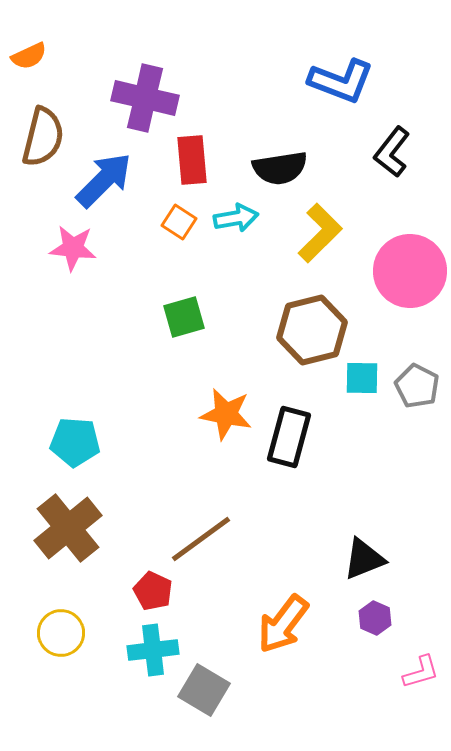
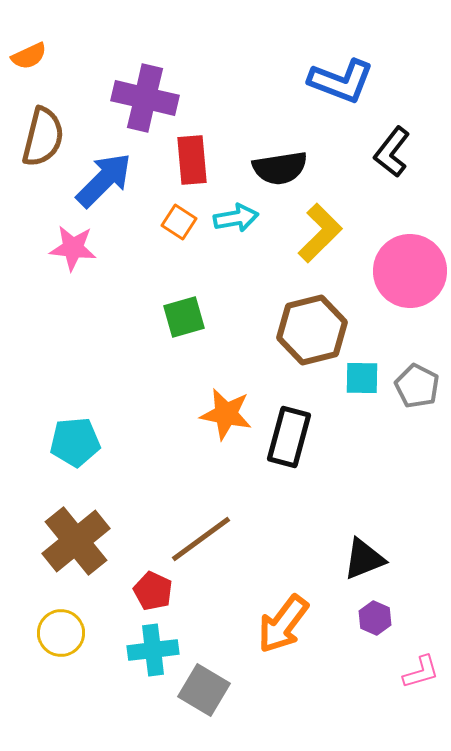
cyan pentagon: rotated 9 degrees counterclockwise
brown cross: moved 8 px right, 13 px down
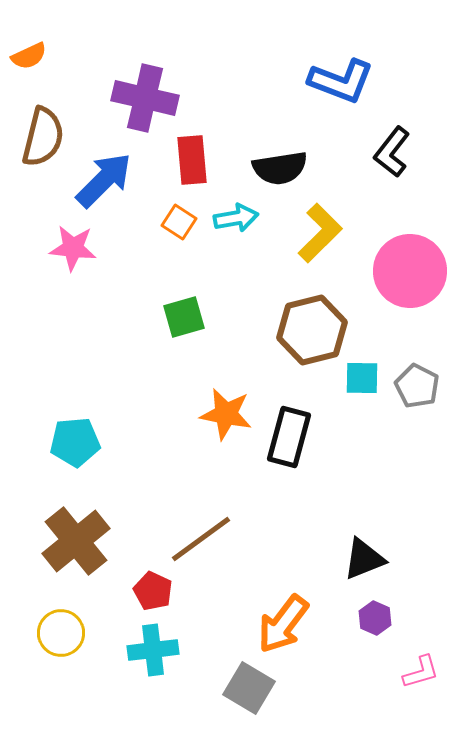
gray square: moved 45 px right, 2 px up
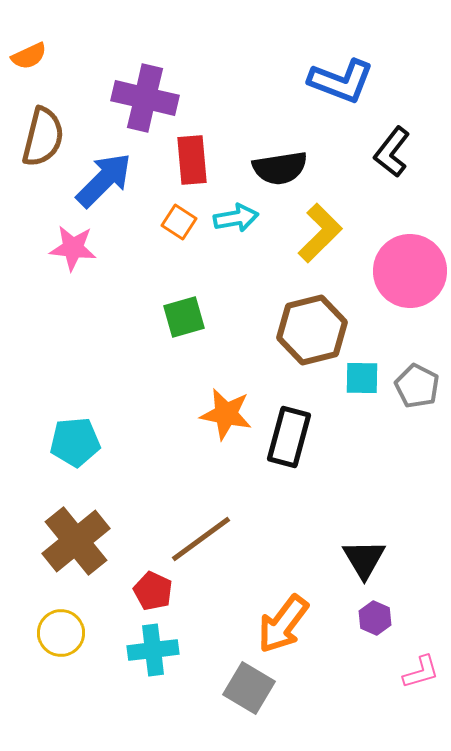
black triangle: rotated 39 degrees counterclockwise
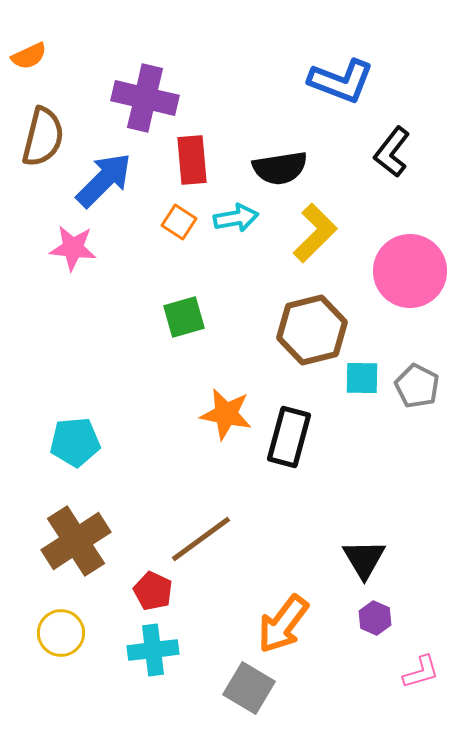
yellow L-shape: moved 5 px left
brown cross: rotated 6 degrees clockwise
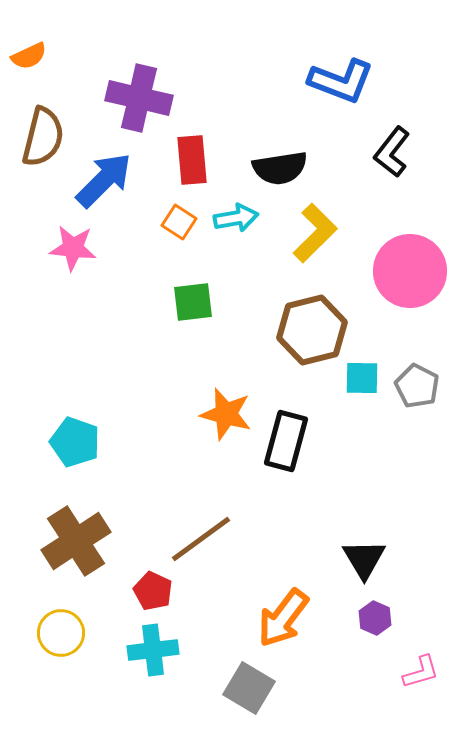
purple cross: moved 6 px left
green square: moved 9 px right, 15 px up; rotated 9 degrees clockwise
orange star: rotated 4 degrees clockwise
black rectangle: moved 3 px left, 4 px down
cyan pentagon: rotated 24 degrees clockwise
orange arrow: moved 6 px up
